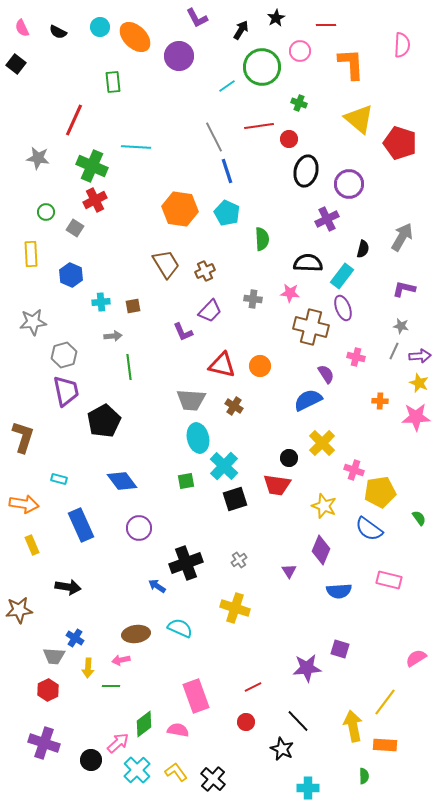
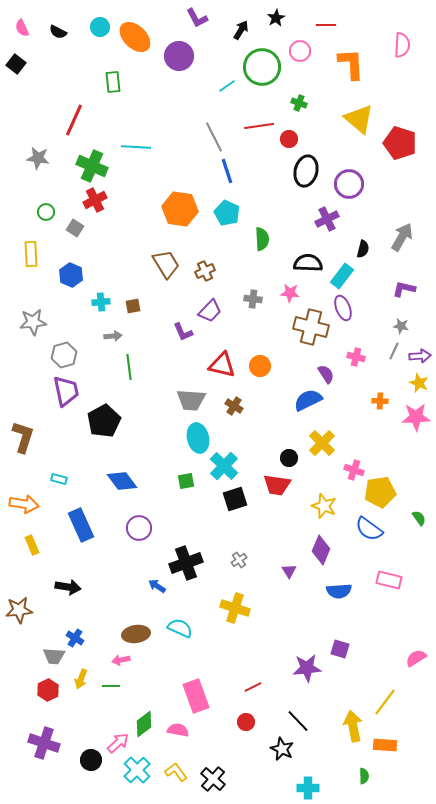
yellow arrow at (88, 668): moved 7 px left, 11 px down; rotated 18 degrees clockwise
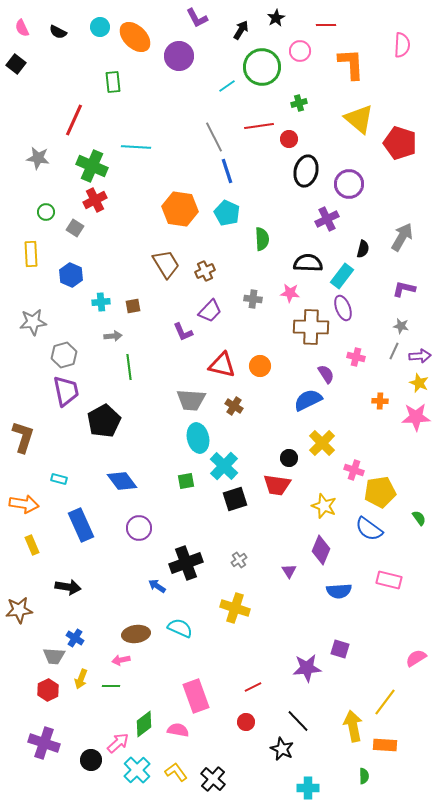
green cross at (299, 103): rotated 35 degrees counterclockwise
brown cross at (311, 327): rotated 12 degrees counterclockwise
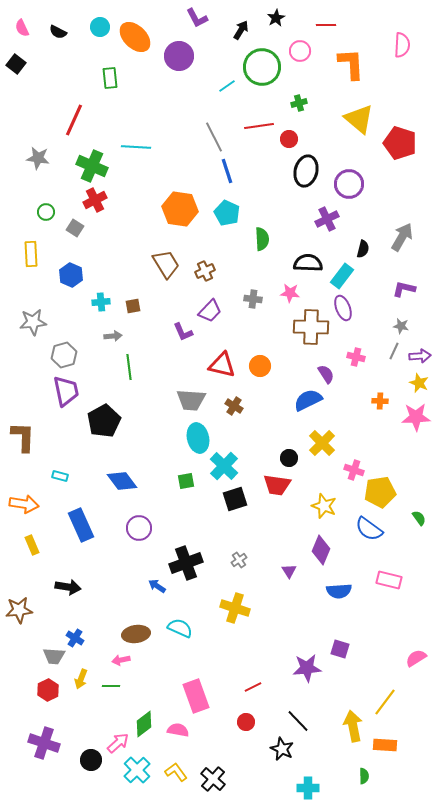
green rectangle at (113, 82): moved 3 px left, 4 px up
brown L-shape at (23, 437): rotated 16 degrees counterclockwise
cyan rectangle at (59, 479): moved 1 px right, 3 px up
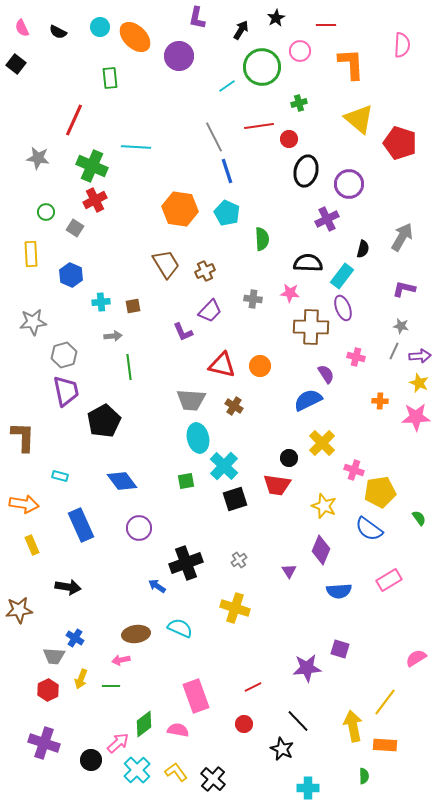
purple L-shape at (197, 18): rotated 40 degrees clockwise
pink rectangle at (389, 580): rotated 45 degrees counterclockwise
red circle at (246, 722): moved 2 px left, 2 px down
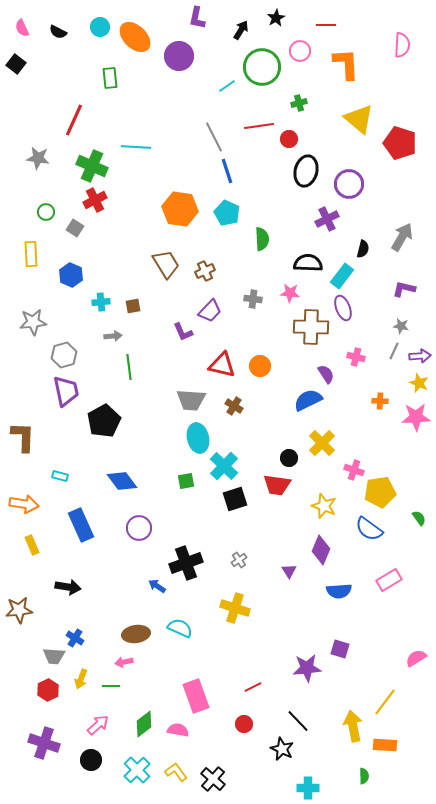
orange L-shape at (351, 64): moved 5 px left
pink arrow at (121, 660): moved 3 px right, 2 px down
pink arrow at (118, 743): moved 20 px left, 18 px up
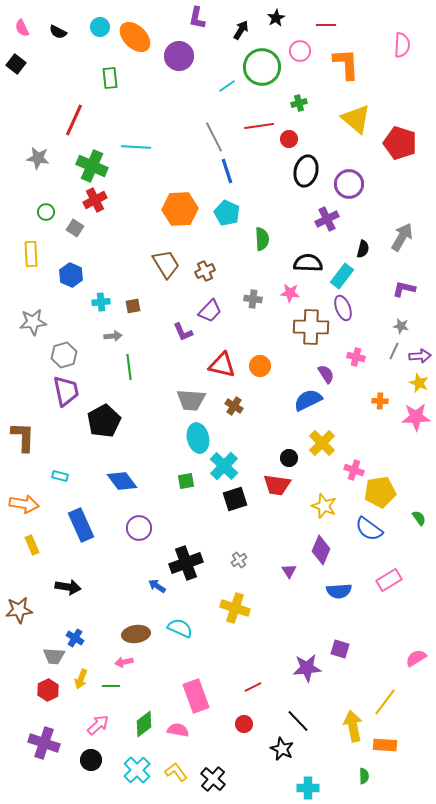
yellow triangle at (359, 119): moved 3 px left
orange hexagon at (180, 209): rotated 12 degrees counterclockwise
